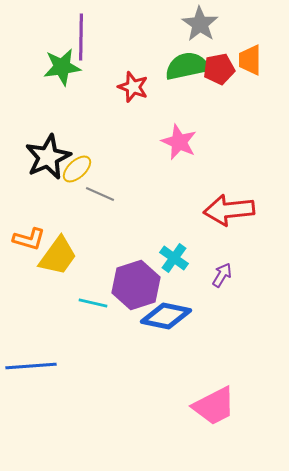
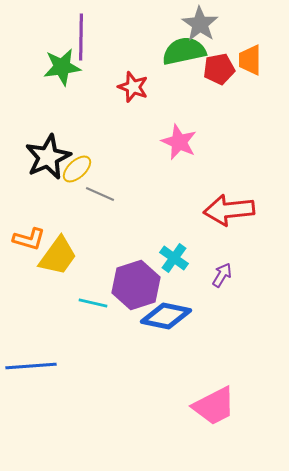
green semicircle: moved 3 px left, 15 px up
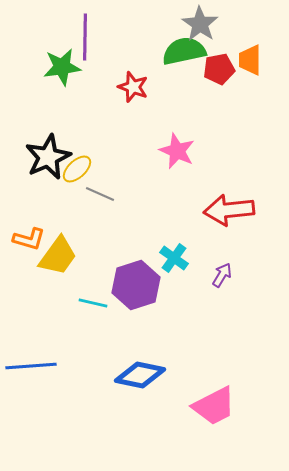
purple line: moved 4 px right
pink star: moved 2 px left, 9 px down
blue diamond: moved 26 px left, 59 px down
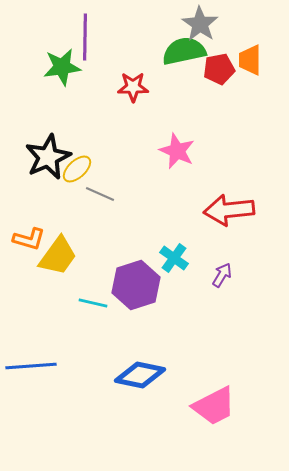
red star: rotated 20 degrees counterclockwise
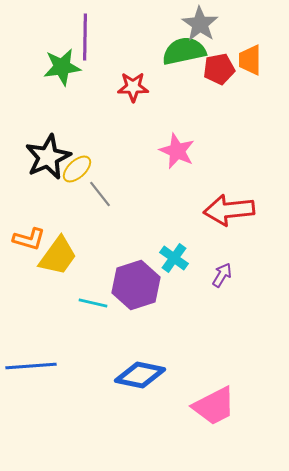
gray line: rotated 28 degrees clockwise
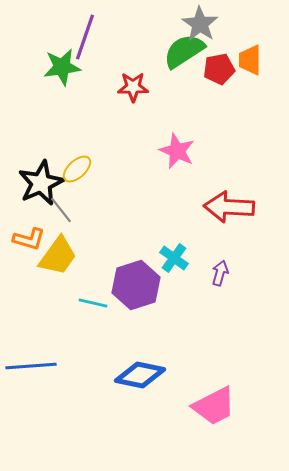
purple line: rotated 18 degrees clockwise
green semicircle: rotated 21 degrees counterclockwise
black star: moved 7 px left, 26 px down
gray line: moved 39 px left, 16 px down
red arrow: moved 3 px up; rotated 9 degrees clockwise
purple arrow: moved 2 px left, 2 px up; rotated 15 degrees counterclockwise
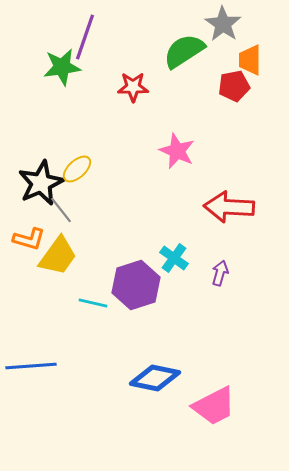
gray star: moved 23 px right
red pentagon: moved 15 px right, 17 px down
blue diamond: moved 15 px right, 3 px down
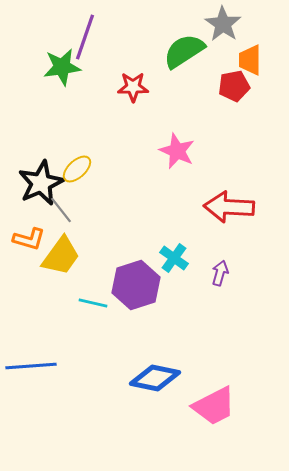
yellow trapezoid: moved 3 px right
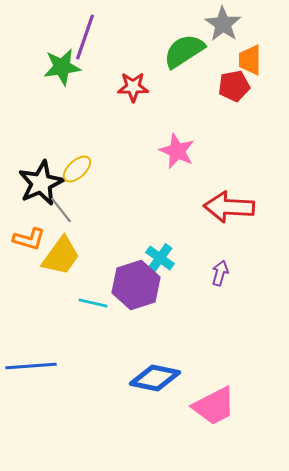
cyan cross: moved 14 px left
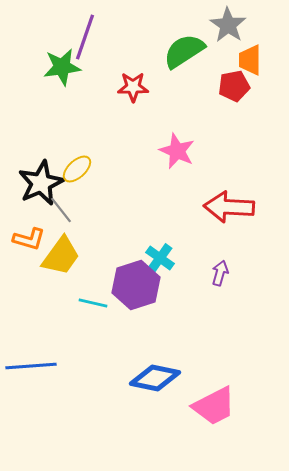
gray star: moved 5 px right, 1 px down
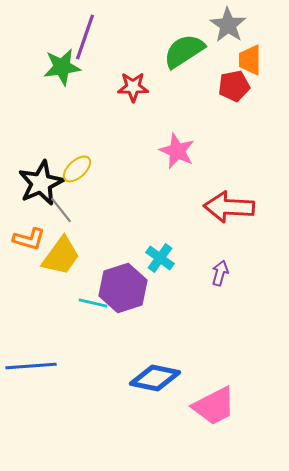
purple hexagon: moved 13 px left, 3 px down
